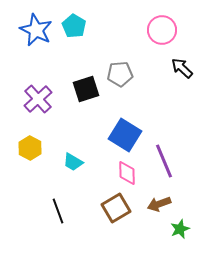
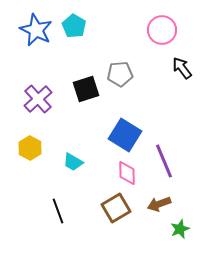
black arrow: rotated 10 degrees clockwise
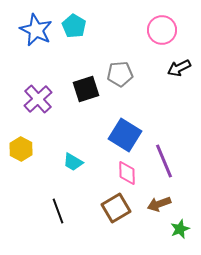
black arrow: moved 3 px left; rotated 80 degrees counterclockwise
yellow hexagon: moved 9 px left, 1 px down
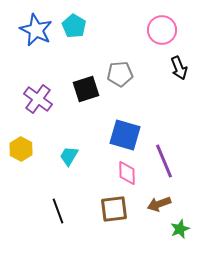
black arrow: rotated 85 degrees counterclockwise
purple cross: rotated 12 degrees counterclockwise
blue square: rotated 16 degrees counterclockwise
cyan trapezoid: moved 4 px left, 6 px up; rotated 90 degrees clockwise
brown square: moved 2 px left, 1 px down; rotated 24 degrees clockwise
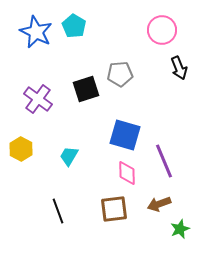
blue star: moved 2 px down
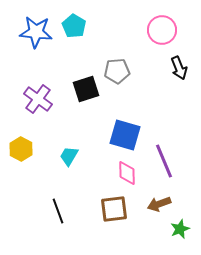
blue star: rotated 20 degrees counterclockwise
gray pentagon: moved 3 px left, 3 px up
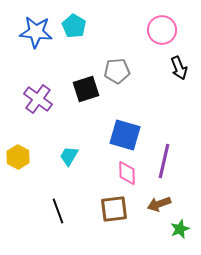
yellow hexagon: moved 3 px left, 8 px down
purple line: rotated 36 degrees clockwise
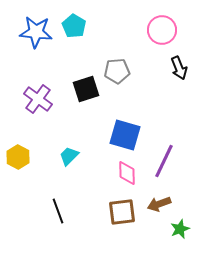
cyan trapezoid: rotated 15 degrees clockwise
purple line: rotated 12 degrees clockwise
brown square: moved 8 px right, 3 px down
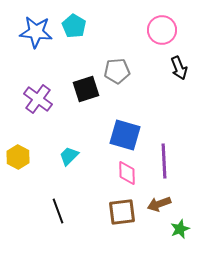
purple line: rotated 28 degrees counterclockwise
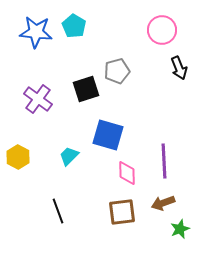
gray pentagon: rotated 10 degrees counterclockwise
blue square: moved 17 px left
brown arrow: moved 4 px right, 1 px up
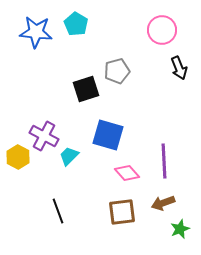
cyan pentagon: moved 2 px right, 2 px up
purple cross: moved 6 px right, 37 px down; rotated 8 degrees counterclockwise
pink diamond: rotated 40 degrees counterclockwise
